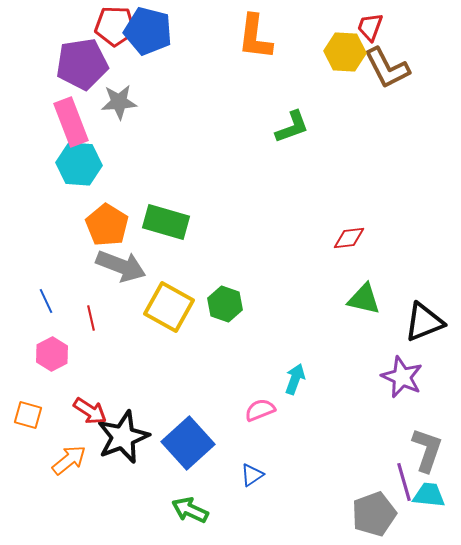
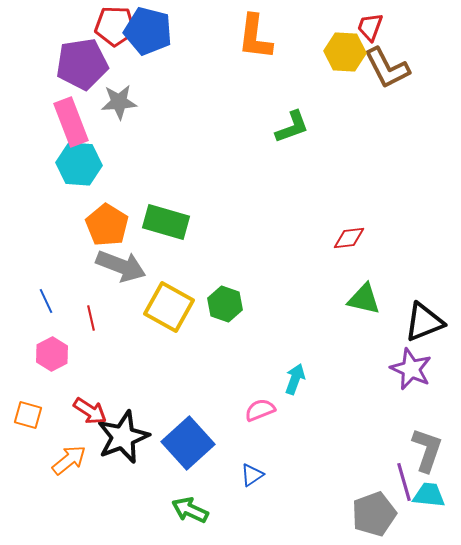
purple star: moved 9 px right, 8 px up
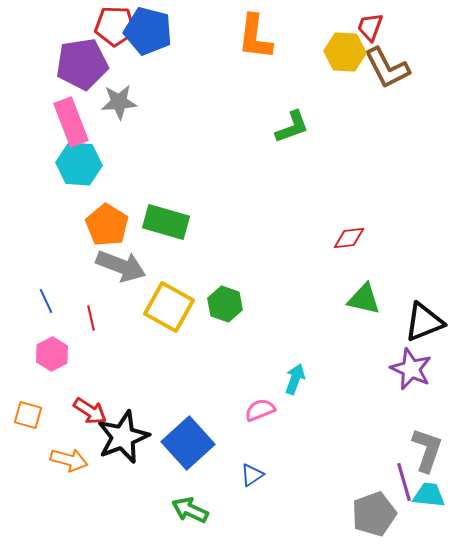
orange arrow: rotated 54 degrees clockwise
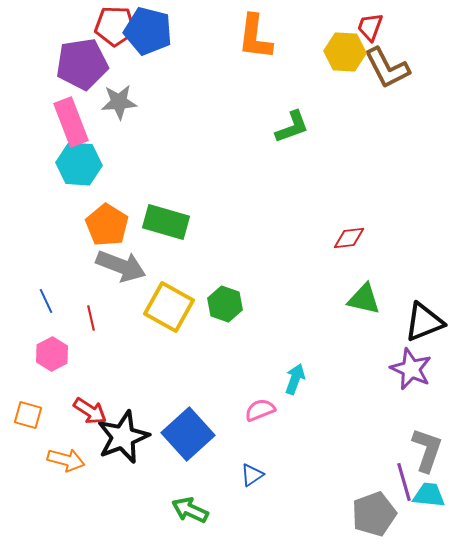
blue square: moved 9 px up
orange arrow: moved 3 px left
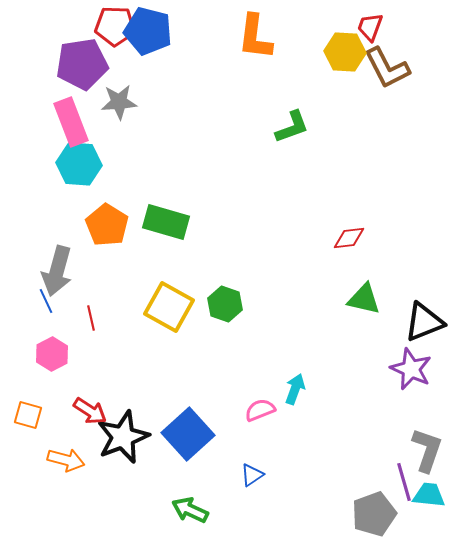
gray arrow: moved 64 px left, 5 px down; rotated 84 degrees clockwise
cyan arrow: moved 10 px down
